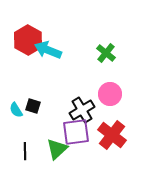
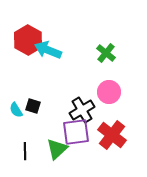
pink circle: moved 1 px left, 2 px up
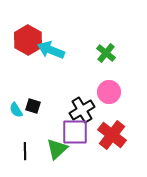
cyan arrow: moved 3 px right
purple square: moved 1 px left; rotated 8 degrees clockwise
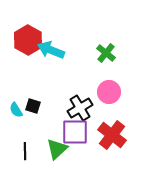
black cross: moved 2 px left, 2 px up
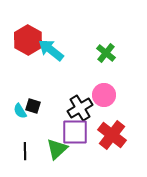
cyan arrow: rotated 16 degrees clockwise
pink circle: moved 5 px left, 3 px down
cyan semicircle: moved 4 px right, 1 px down
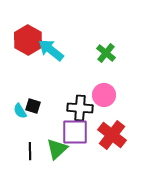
black cross: rotated 35 degrees clockwise
black line: moved 5 px right
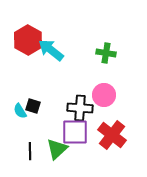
green cross: rotated 30 degrees counterclockwise
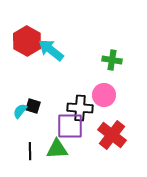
red hexagon: moved 1 px left, 1 px down
green cross: moved 6 px right, 7 px down
cyan semicircle: rotated 70 degrees clockwise
purple square: moved 5 px left, 6 px up
green triangle: rotated 40 degrees clockwise
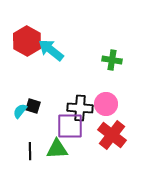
pink circle: moved 2 px right, 9 px down
